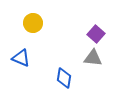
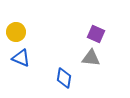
yellow circle: moved 17 px left, 9 px down
purple square: rotated 18 degrees counterclockwise
gray triangle: moved 2 px left
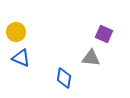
purple square: moved 8 px right
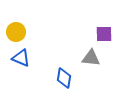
purple square: rotated 24 degrees counterclockwise
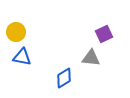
purple square: rotated 24 degrees counterclockwise
blue triangle: moved 1 px right, 1 px up; rotated 12 degrees counterclockwise
blue diamond: rotated 50 degrees clockwise
